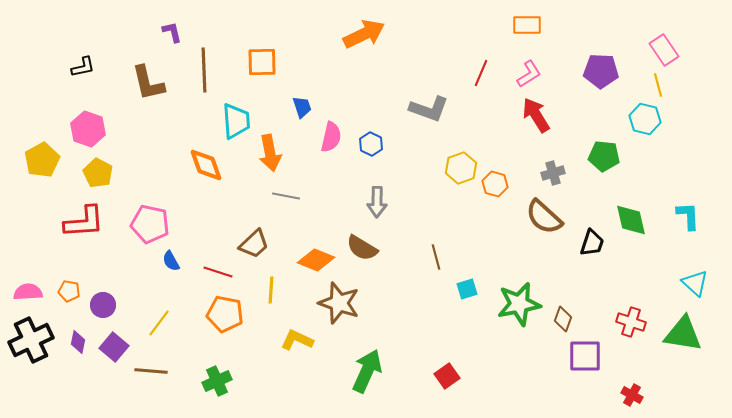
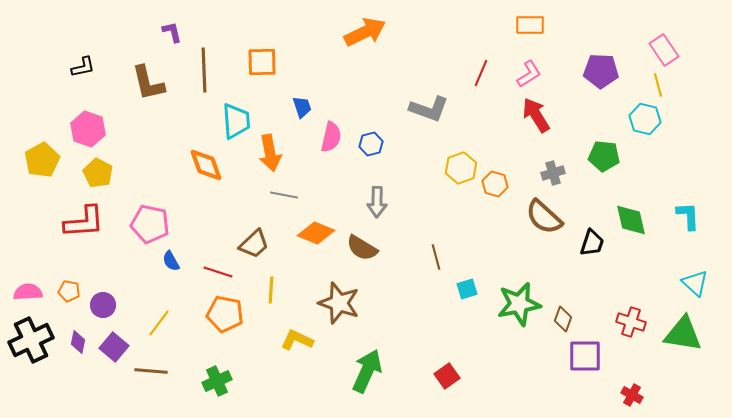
orange rectangle at (527, 25): moved 3 px right
orange arrow at (364, 34): moved 1 px right, 2 px up
blue hexagon at (371, 144): rotated 20 degrees clockwise
gray line at (286, 196): moved 2 px left, 1 px up
orange diamond at (316, 260): moved 27 px up
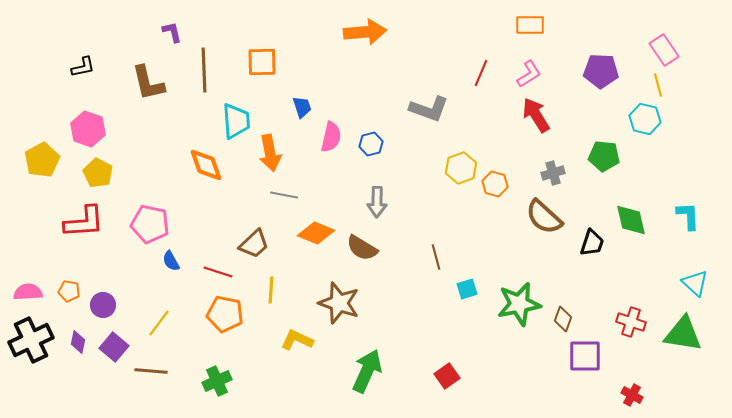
orange arrow at (365, 32): rotated 21 degrees clockwise
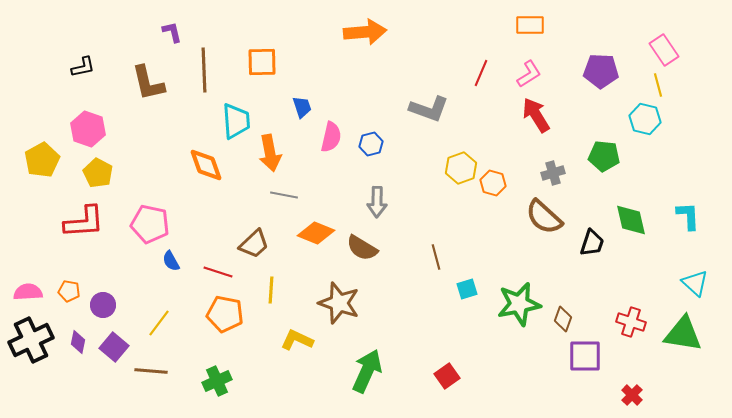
orange hexagon at (495, 184): moved 2 px left, 1 px up
red cross at (632, 395): rotated 15 degrees clockwise
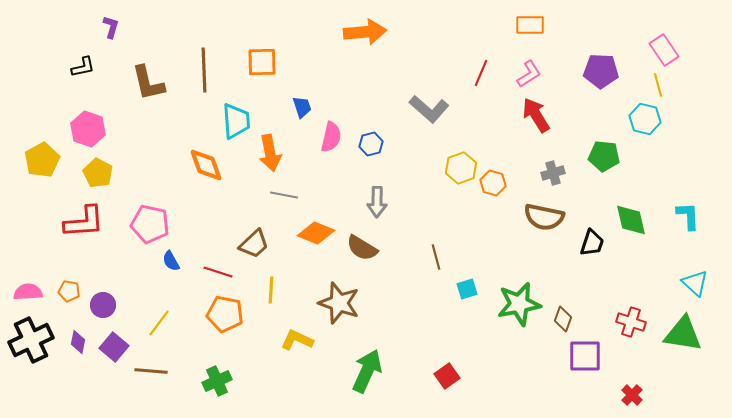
purple L-shape at (172, 32): moved 61 px left, 5 px up; rotated 30 degrees clockwise
gray L-shape at (429, 109): rotated 21 degrees clockwise
brown semicircle at (544, 217): rotated 30 degrees counterclockwise
